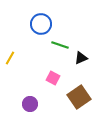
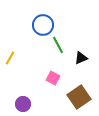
blue circle: moved 2 px right, 1 px down
green line: moved 2 px left; rotated 42 degrees clockwise
purple circle: moved 7 px left
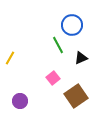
blue circle: moved 29 px right
pink square: rotated 24 degrees clockwise
brown square: moved 3 px left, 1 px up
purple circle: moved 3 px left, 3 px up
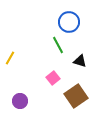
blue circle: moved 3 px left, 3 px up
black triangle: moved 1 px left, 3 px down; rotated 40 degrees clockwise
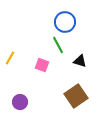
blue circle: moved 4 px left
pink square: moved 11 px left, 13 px up; rotated 32 degrees counterclockwise
purple circle: moved 1 px down
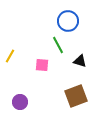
blue circle: moved 3 px right, 1 px up
yellow line: moved 2 px up
pink square: rotated 16 degrees counterclockwise
brown square: rotated 15 degrees clockwise
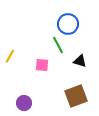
blue circle: moved 3 px down
purple circle: moved 4 px right, 1 px down
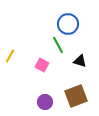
pink square: rotated 24 degrees clockwise
purple circle: moved 21 px right, 1 px up
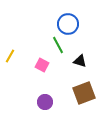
brown square: moved 8 px right, 3 px up
